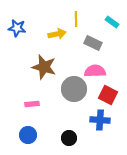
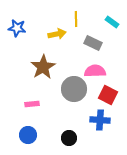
brown star: moved 1 px left; rotated 25 degrees clockwise
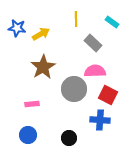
yellow arrow: moved 16 px left; rotated 18 degrees counterclockwise
gray rectangle: rotated 18 degrees clockwise
